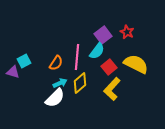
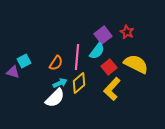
yellow diamond: moved 1 px left
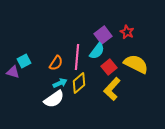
white semicircle: moved 1 px left, 1 px down; rotated 10 degrees clockwise
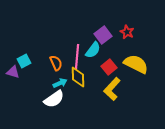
cyan semicircle: moved 4 px left, 1 px up
orange semicircle: rotated 56 degrees counterclockwise
yellow diamond: moved 1 px left, 6 px up; rotated 50 degrees counterclockwise
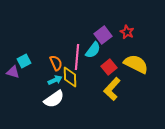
yellow diamond: moved 8 px left
cyan arrow: moved 5 px left, 3 px up
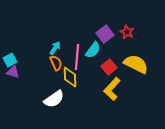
purple square: moved 2 px right, 1 px up
cyan square: moved 14 px left, 1 px up
cyan arrow: moved 32 px up; rotated 32 degrees counterclockwise
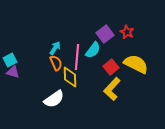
red square: moved 2 px right
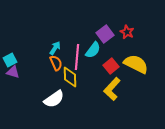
red square: moved 1 px up
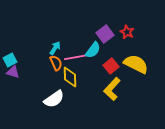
pink line: rotated 75 degrees clockwise
